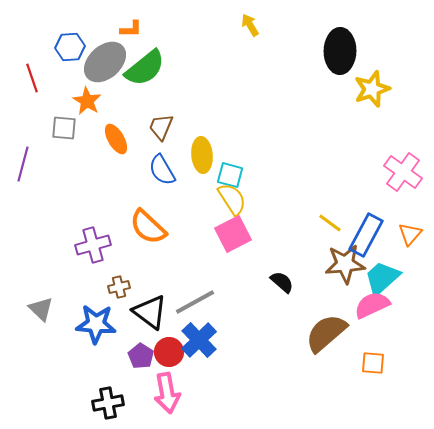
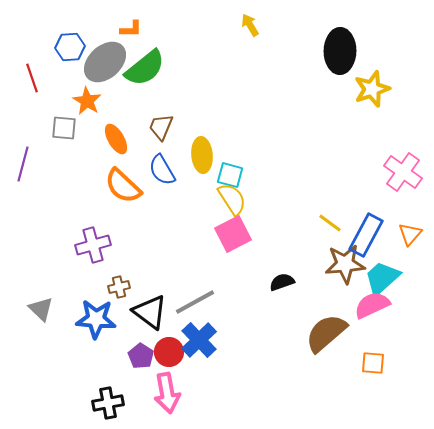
orange semicircle: moved 25 px left, 41 px up
black semicircle: rotated 60 degrees counterclockwise
blue star: moved 5 px up
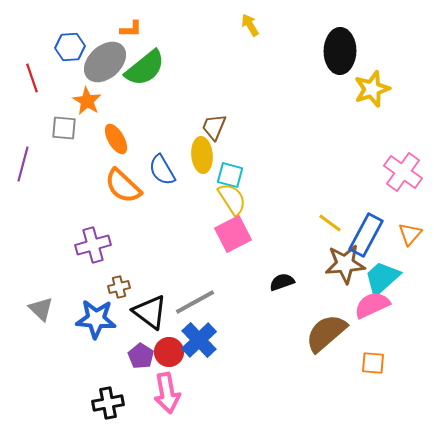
brown trapezoid: moved 53 px right
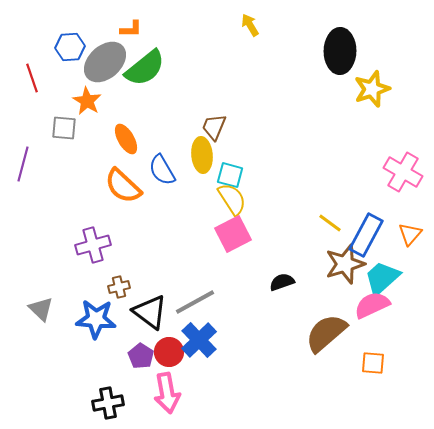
orange ellipse: moved 10 px right
pink cross: rotated 6 degrees counterclockwise
brown star: rotated 12 degrees counterclockwise
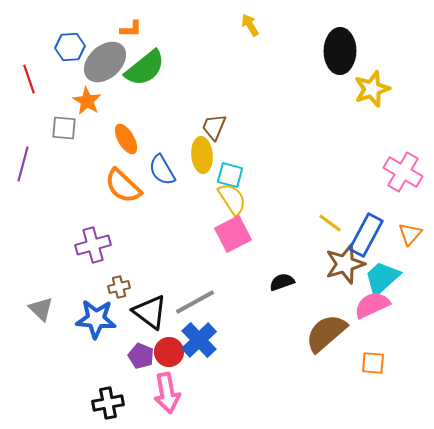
red line: moved 3 px left, 1 px down
purple pentagon: rotated 10 degrees counterclockwise
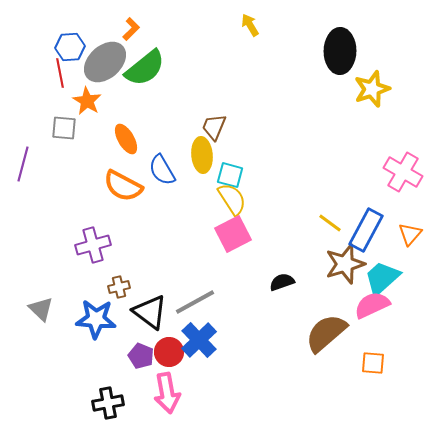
orange L-shape: rotated 45 degrees counterclockwise
red line: moved 31 px right, 6 px up; rotated 8 degrees clockwise
orange semicircle: rotated 15 degrees counterclockwise
blue rectangle: moved 5 px up
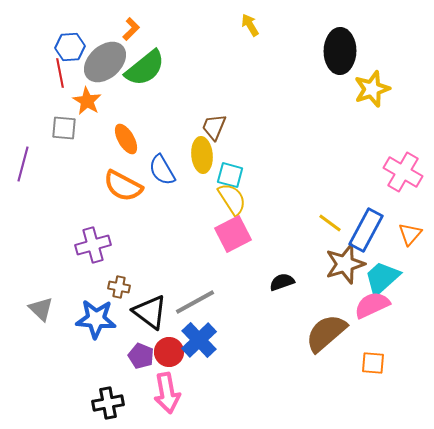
brown cross: rotated 25 degrees clockwise
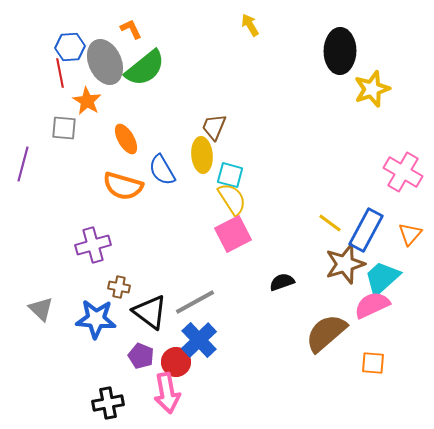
orange L-shape: rotated 70 degrees counterclockwise
gray ellipse: rotated 72 degrees counterclockwise
orange semicircle: rotated 12 degrees counterclockwise
red circle: moved 7 px right, 10 px down
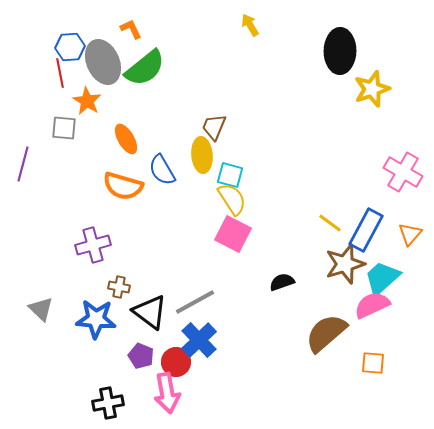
gray ellipse: moved 2 px left
pink square: rotated 36 degrees counterclockwise
